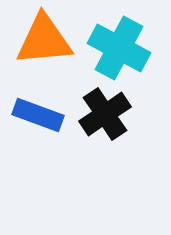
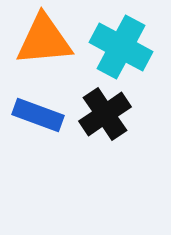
cyan cross: moved 2 px right, 1 px up
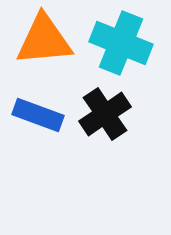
cyan cross: moved 4 px up; rotated 6 degrees counterclockwise
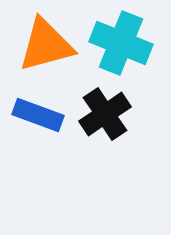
orange triangle: moved 2 px right, 5 px down; rotated 10 degrees counterclockwise
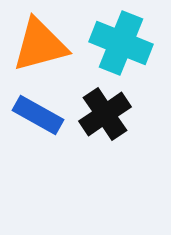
orange triangle: moved 6 px left
blue rectangle: rotated 9 degrees clockwise
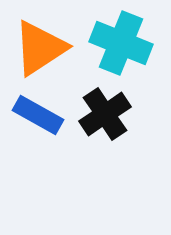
orange triangle: moved 3 px down; rotated 18 degrees counterclockwise
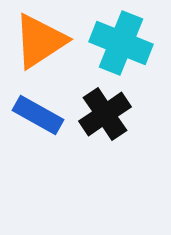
orange triangle: moved 7 px up
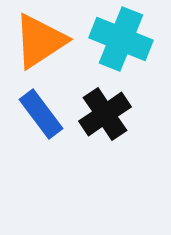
cyan cross: moved 4 px up
blue rectangle: moved 3 px right, 1 px up; rotated 24 degrees clockwise
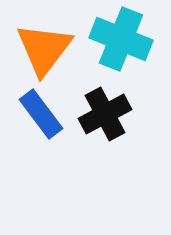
orange triangle: moved 4 px right, 8 px down; rotated 20 degrees counterclockwise
black cross: rotated 6 degrees clockwise
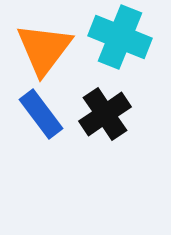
cyan cross: moved 1 px left, 2 px up
black cross: rotated 6 degrees counterclockwise
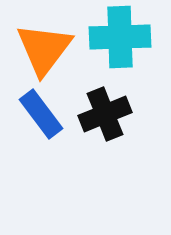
cyan cross: rotated 24 degrees counterclockwise
black cross: rotated 12 degrees clockwise
